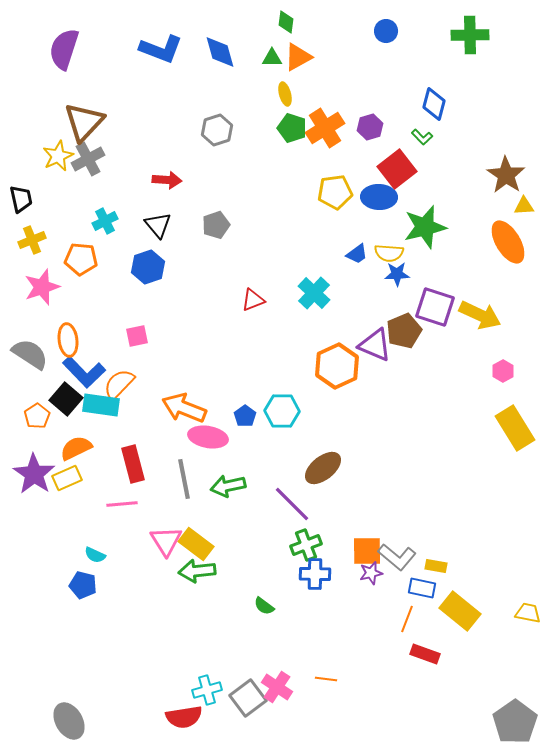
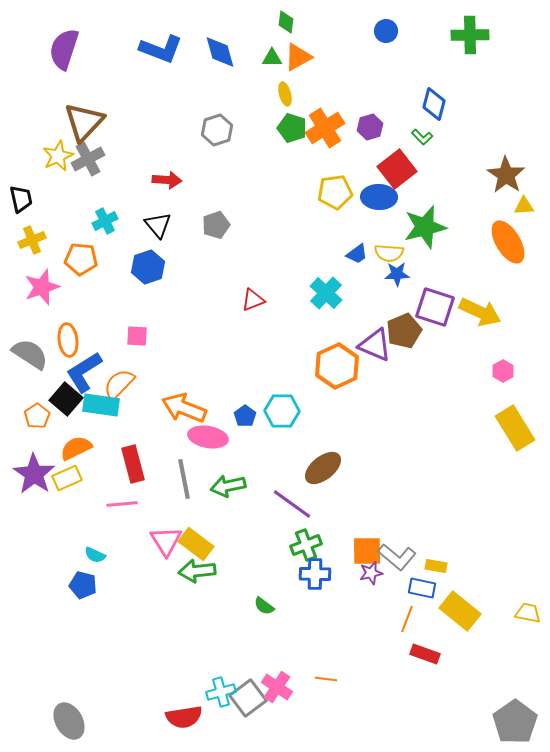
cyan cross at (314, 293): moved 12 px right
yellow arrow at (480, 315): moved 3 px up
pink square at (137, 336): rotated 15 degrees clockwise
blue L-shape at (84, 372): rotated 102 degrees clockwise
purple line at (292, 504): rotated 9 degrees counterclockwise
cyan cross at (207, 690): moved 14 px right, 2 px down
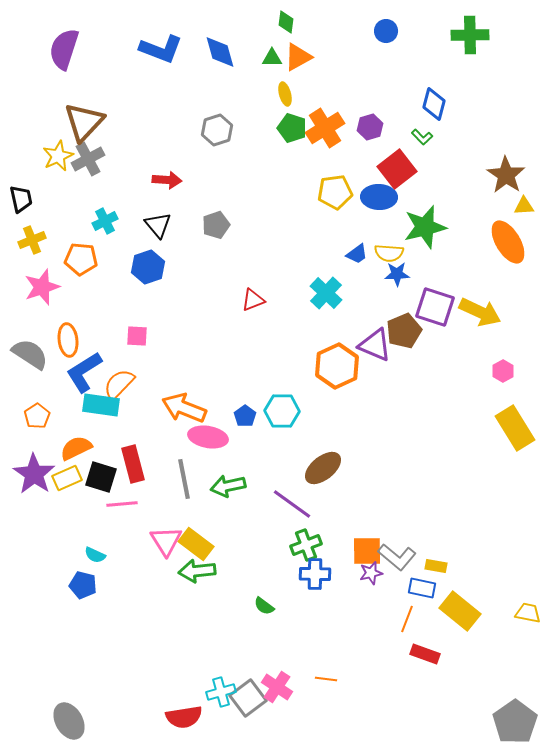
black square at (66, 399): moved 35 px right, 78 px down; rotated 24 degrees counterclockwise
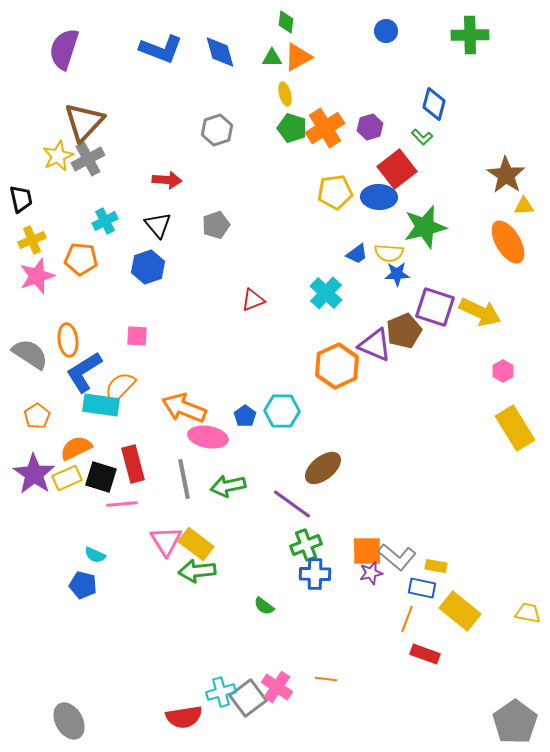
pink star at (42, 287): moved 5 px left, 11 px up
orange semicircle at (119, 384): moved 1 px right, 3 px down
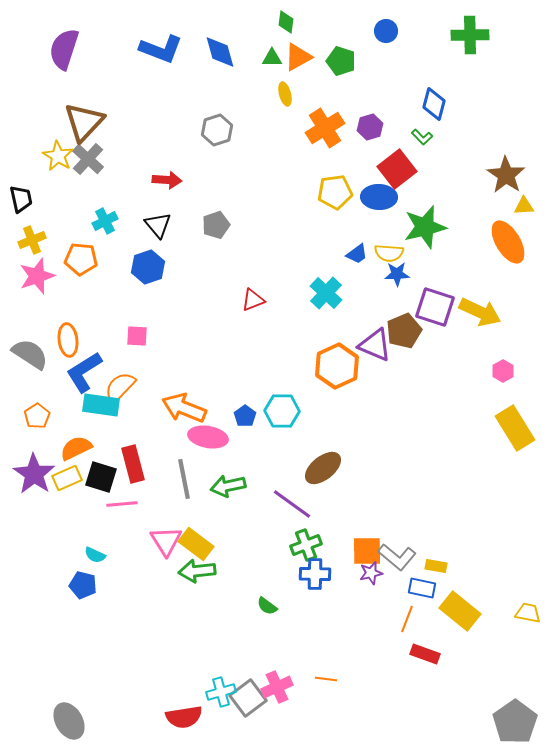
green pentagon at (292, 128): moved 49 px right, 67 px up
yellow star at (58, 156): rotated 16 degrees counterclockwise
gray cross at (88, 159): rotated 20 degrees counterclockwise
green semicircle at (264, 606): moved 3 px right
pink cross at (277, 687): rotated 32 degrees clockwise
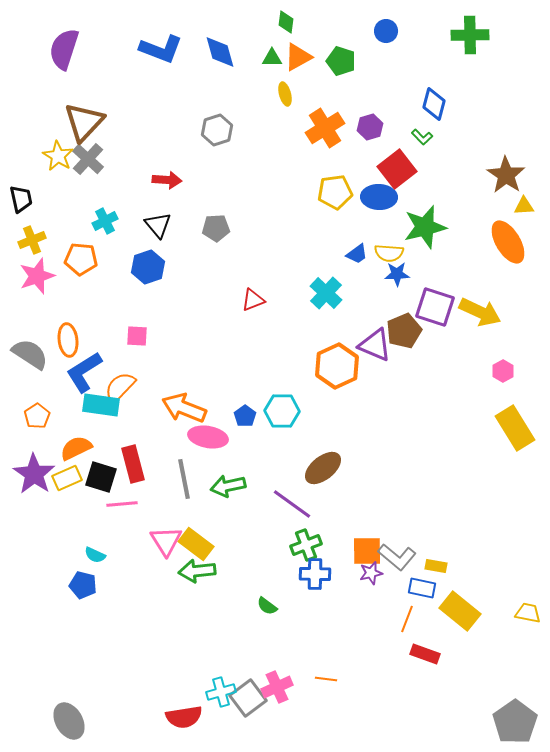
gray pentagon at (216, 225): moved 3 px down; rotated 16 degrees clockwise
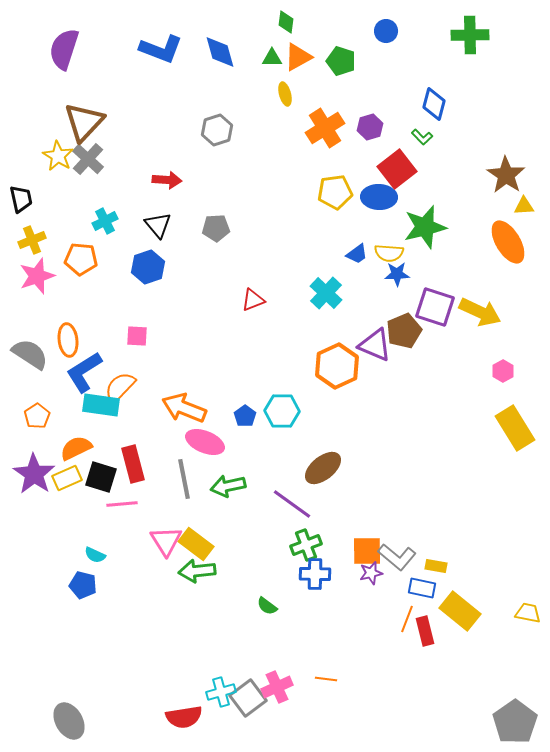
pink ellipse at (208, 437): moved 3 px left, 5 px down; rotated 12 degrees clockwise
red rectangle at (425, 654): moved 23 px up; rotated 56 degrees clockwise
